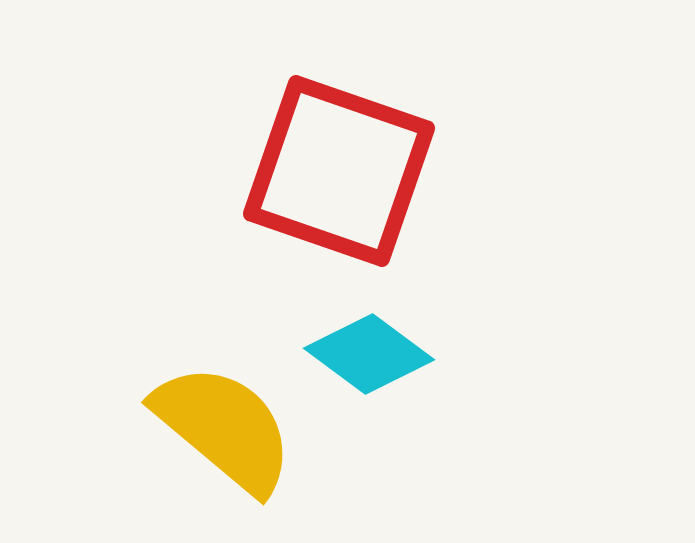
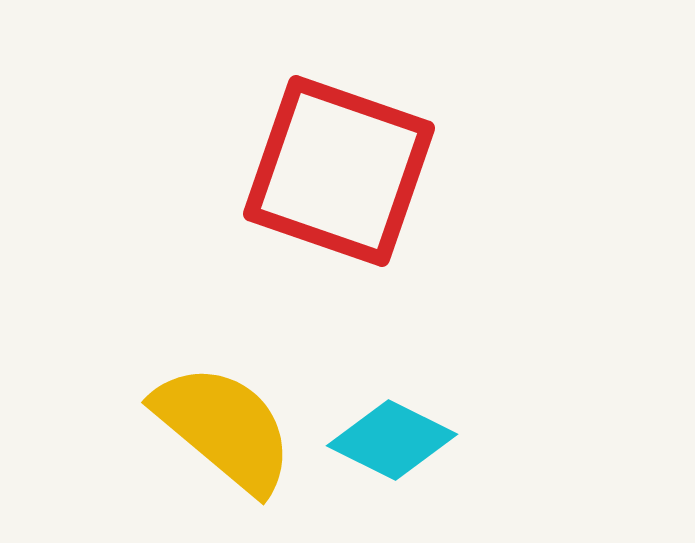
cyan diamond: moved 23 px right, 86 px down; rotated 10 degrees counterclockwise
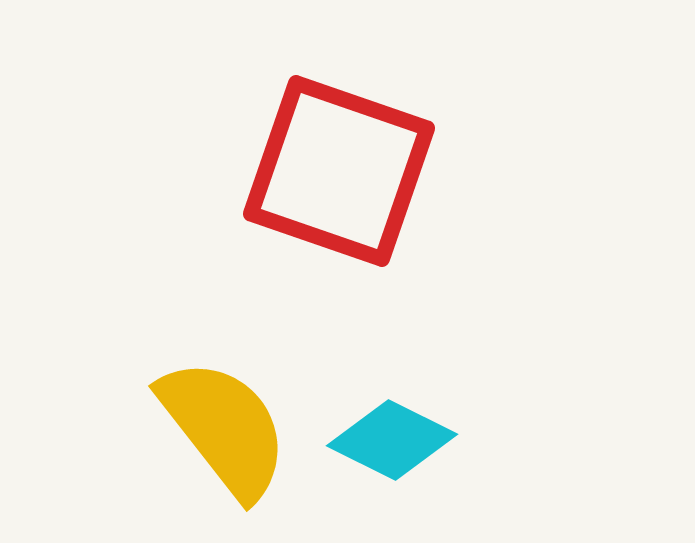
yellow semicircle: rotated 12 degrees clockwise
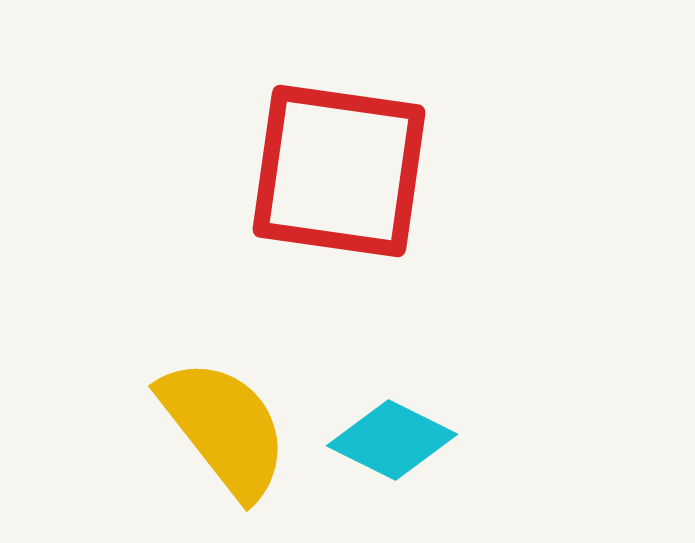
red square: rotated 11 degrees counterclockwise
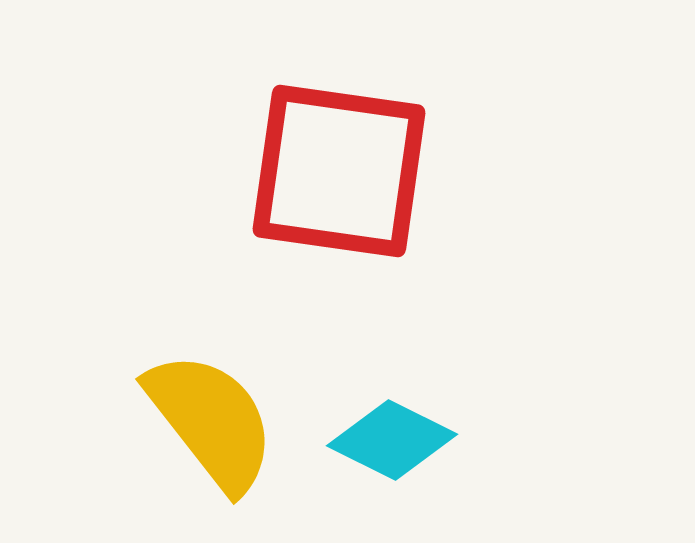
yellow semicircle: moved 13 px left, 7 px up
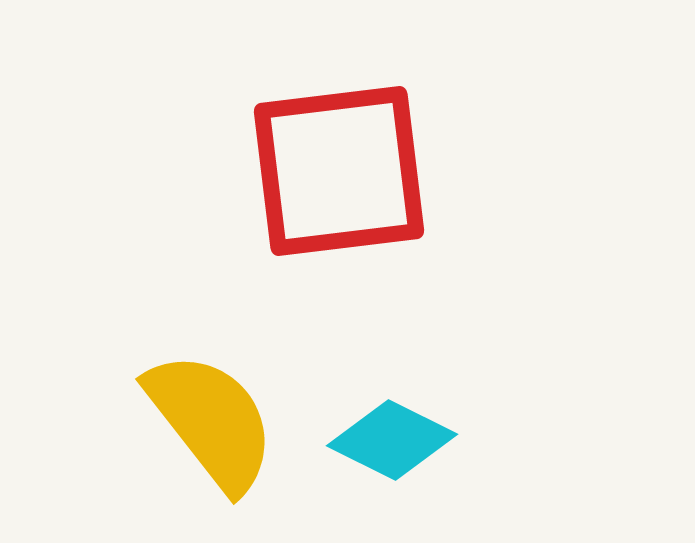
red square: rotated 15 degrees counterclockwise
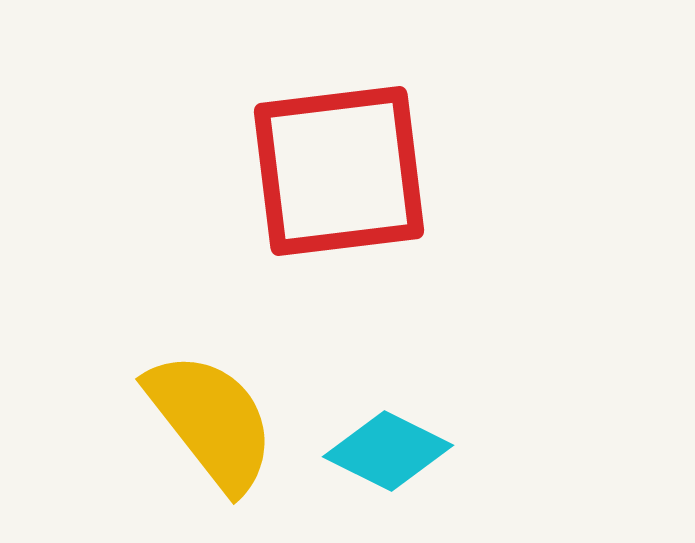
cyan diamond: moved 4 px left, 11 px down
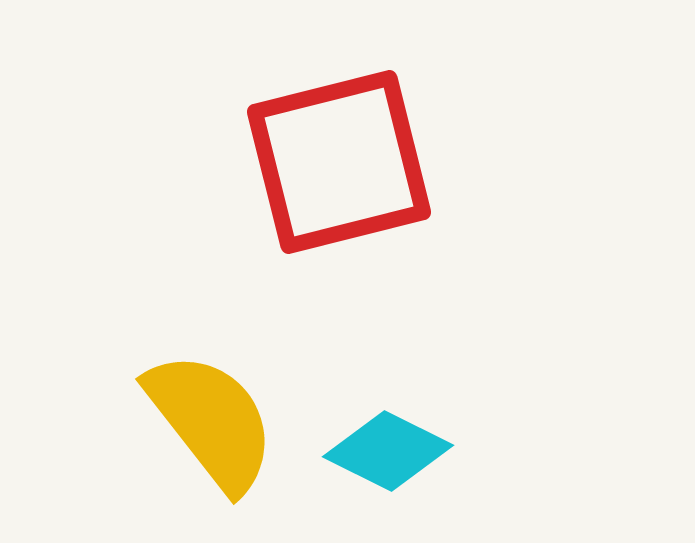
red square: moved 9 px up; rotated 7 degrees counterclockwise
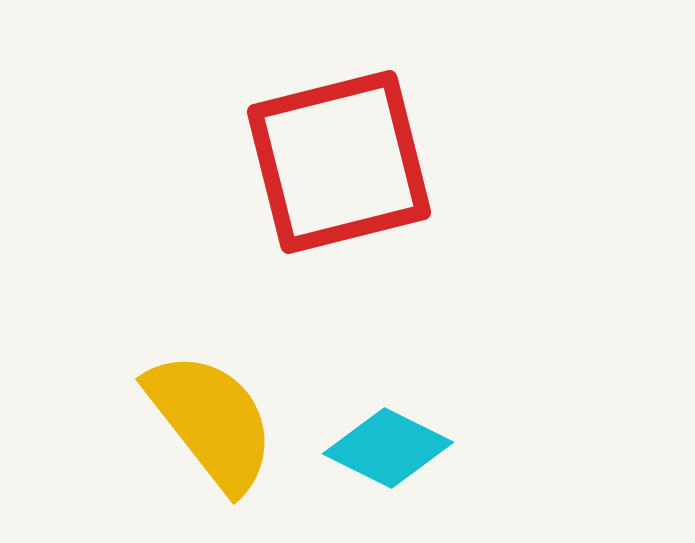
cyan diamond: moved 3 px up
